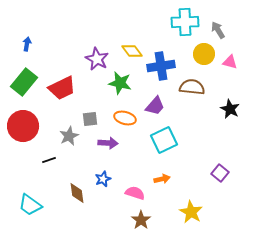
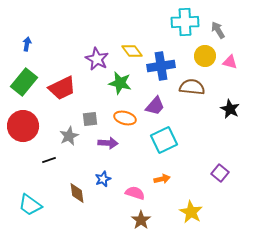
yellow circle: moved 1 px right, 2 px down
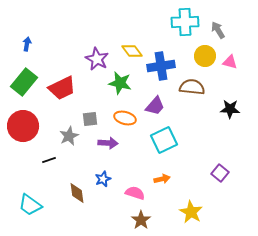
black star: rotated 24 degrees counterclockwise
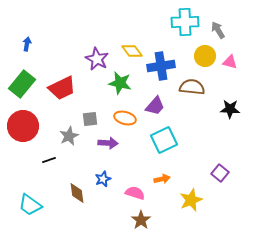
green rectangle: moved 2 px left, 2 px down
yellow star: moved 12 px up; rotated 20 degrees clockwise
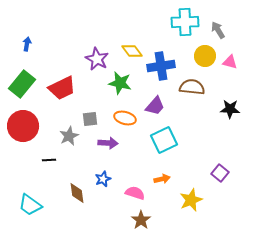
black line: rotated 16 degrees clockwise
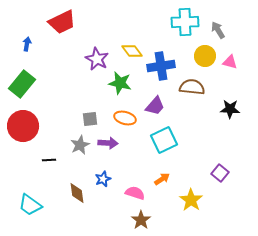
red trapezoid: moved 66 px up
gray star: moved 11 px right, 9 px down
orange arrow: rotated 21 degrees counterclockwise
yellow star: rotated 15 degrees counterclockwise
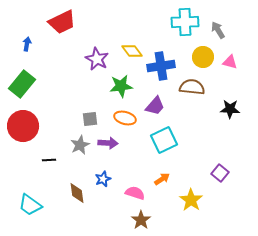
yellow circle: moved 2 px left, 1 px down
green star: moved 1 px right, 3 px down; rotated 20 degrees counterclockwise
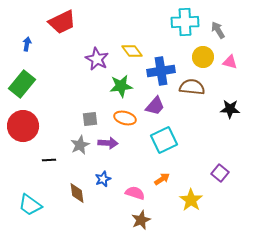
blue cross: moved 5 px down
brown star: rotated 12 degrees clockwise
